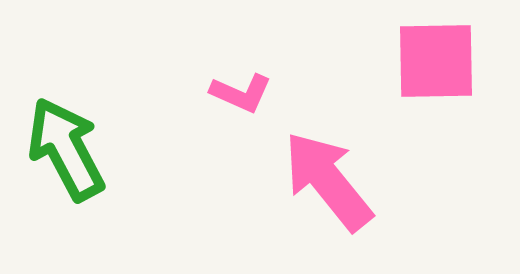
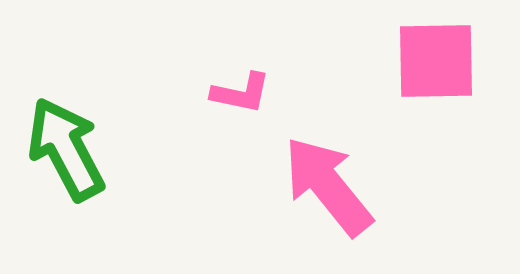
pink L-shape: rotated 12 degrees counterclockwise
pink arrow: moved 5 px down
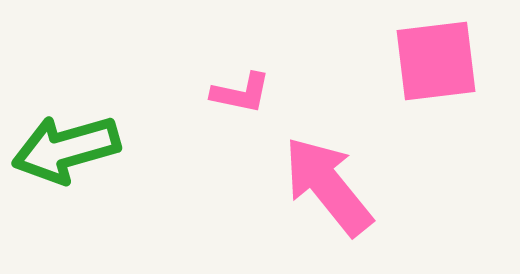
pink square: rotated 6 degrees counterclockwise
green arrow: rotated 78 degrees counterclockwise
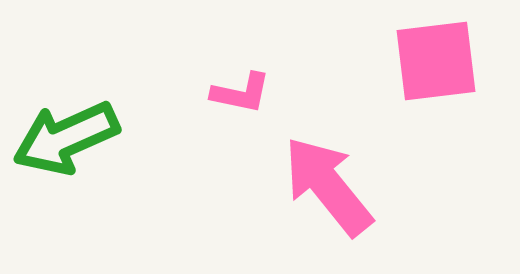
green arrow: moved 11 px up; rotated 8 degrees counterclockwise
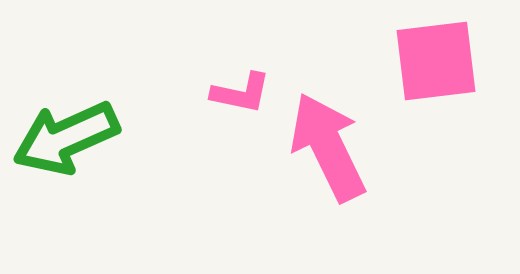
pink arrow: moved 39 px up; rotated 13 degrees clockwise
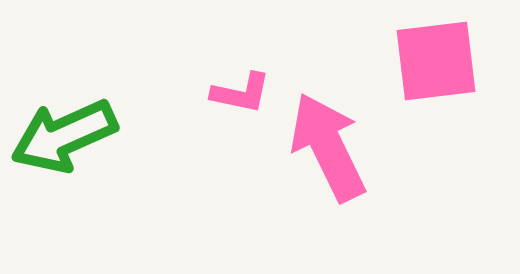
green arrow: moved 2 px left, 2 px up
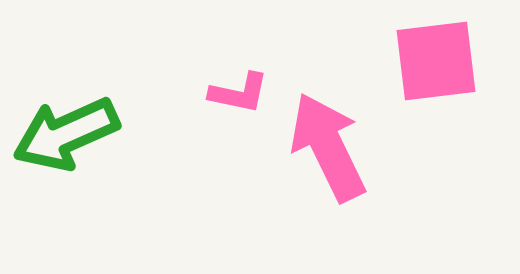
pink L-shape: moved 2 px left
green arrow: moved 2 px right, 2 px up
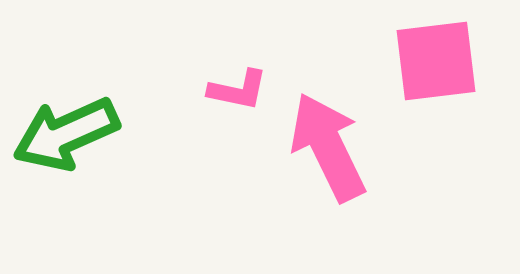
pink L-shape: moved 1 px left, 3 px up
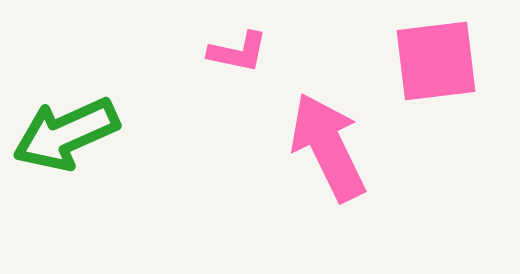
pink L-shape: moved 38 px up
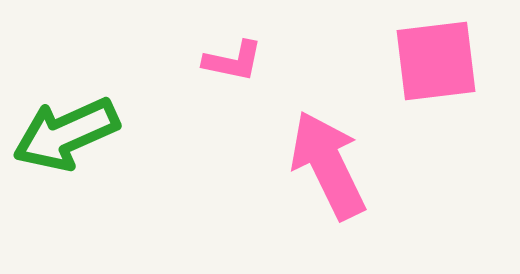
pink L-shape: moved 5 px left, 9 px down
pink arrow: moved 18 px down
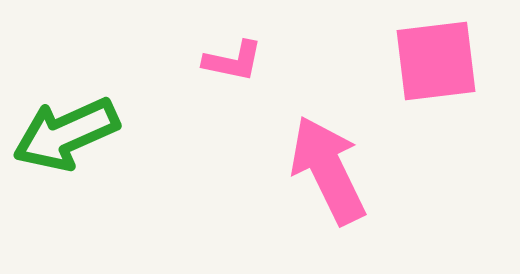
pink arrow: moved 5 px down
